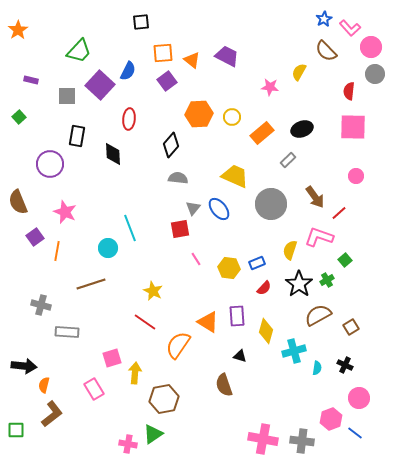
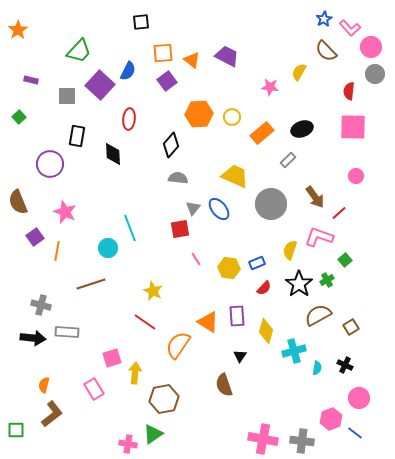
black triangle at (240, 356): rotated 48 degrees clockwise
black arrow at (24, 366): moved 9 px right, 28 px up
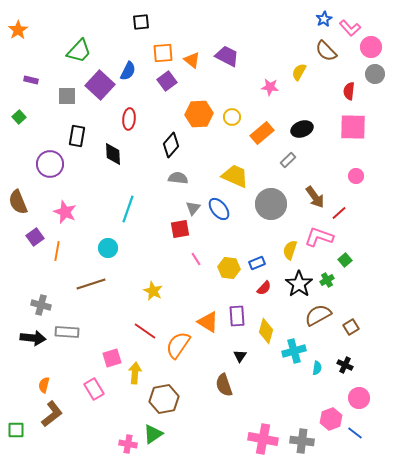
cyan line at (130, 228): moved 2 px left, 19 px up; rotated 40 degrees clockwise
red line at (145, 322): moved 9 px down
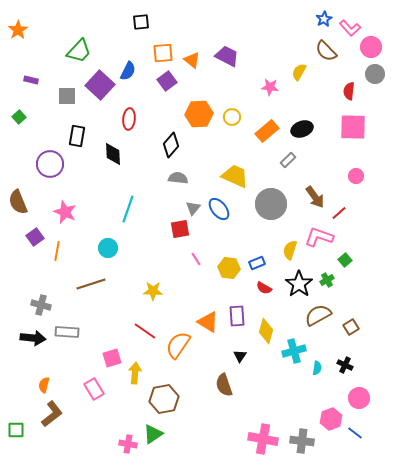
orange rectangle at (262, 133): moved 5 px right, 2 px up
red semicircle at (264, 288): rotated 77 degrees clockwise
yellow star at (153, 291): rotated 24 degrees counterclockwise
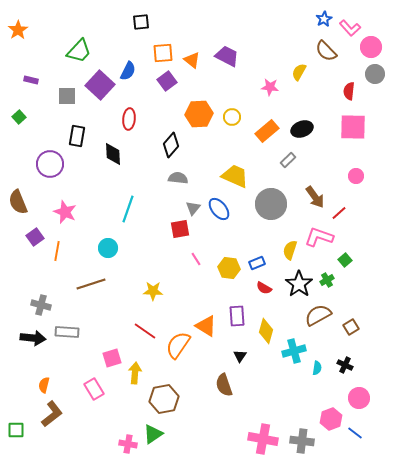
orange triangle at (208, 322): moved 2 px left, 4 px down
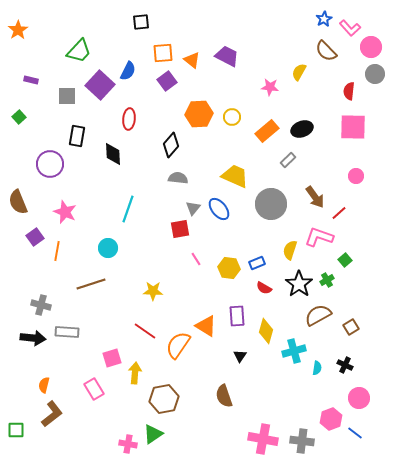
brown semicircle at (224, 385): moved 11 px down
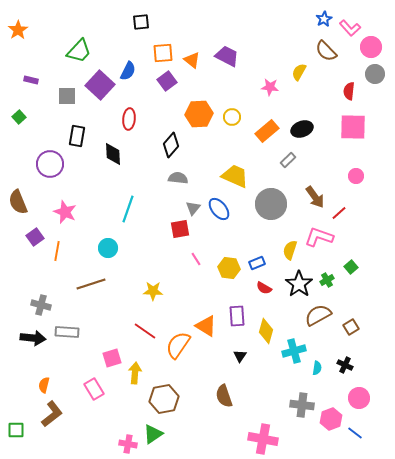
green square at (345, 260): moved 6 px right, 7 px down
gray cross at (302, 441): moved 36 px up
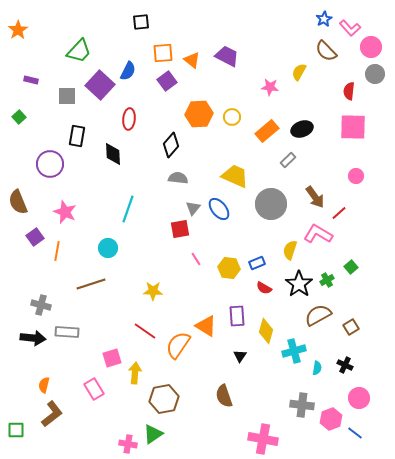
pink L-shape at (319, 237): moved 1 px left, 3 px up; rotated 12 degrees clockwise
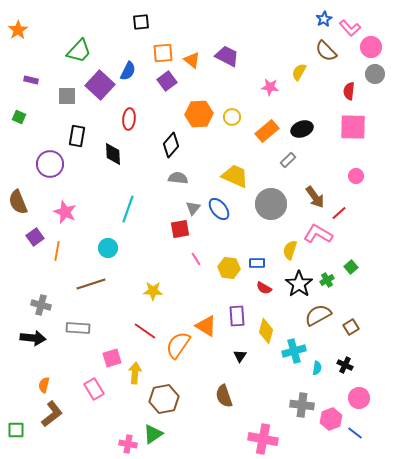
green square at (19, 117): rotated 24 degrees counterclockwise
blue rectangle at (257, 263): rotated 21 degrees clockwise
gray rectangle at (67, 332): moved 11 px right, 4 px up
